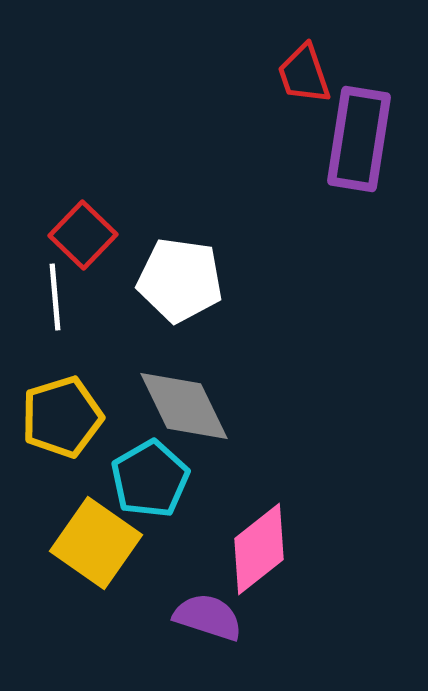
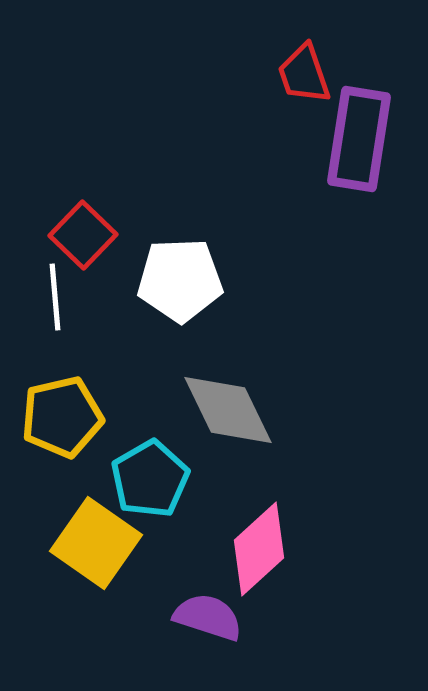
white pentagon: rotated 10 degrees counterclockwise
gray diamond: moved 44 px right, 4 px down
yellow pentagon: rotated 4 degrees clockwise
pink diamond: rotated 4 degrees counterclockwise
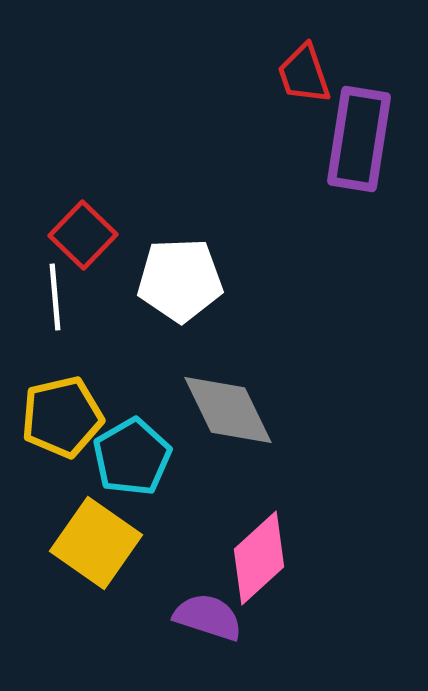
cyan pentagon: moved 18 px left, 22 px up
pink diamond: moved 9 px down
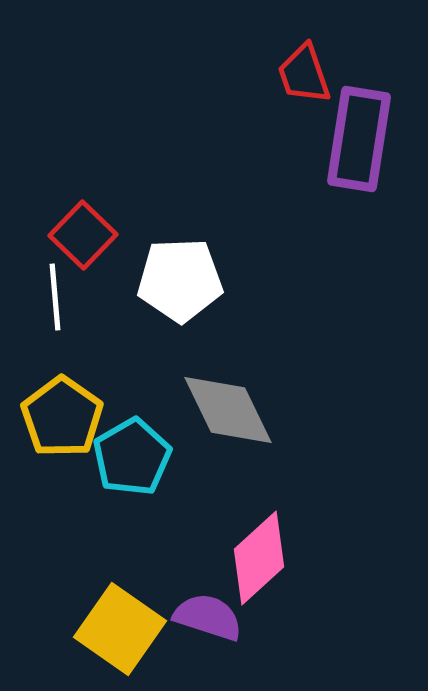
yellow pentagon: rotated 24 degrees counterclockwise
yellow square: moved 24 px right, 86 px down
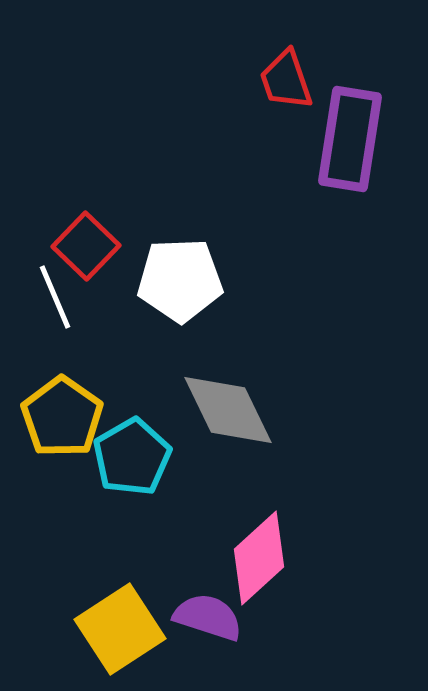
red trapezoid: moved 18 px left, 6 px down
purple rectangle: moved 9 px left
red square: moved 3 px right, 11 px down
white line: rotated 18 degrees counterclockwise
yellow square: rotated 22 degrees clockwise
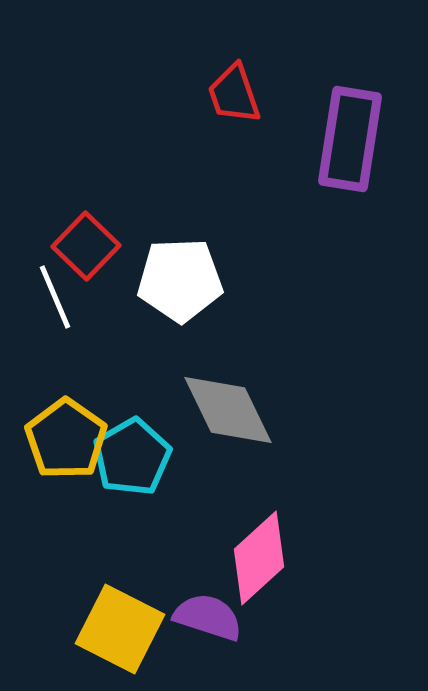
red trapezoid: moved 52 px left, 14 px down
yellow pentagon: moved 4 px right, 22 px down
yellow square: rotated 30 degrees counterclockwise
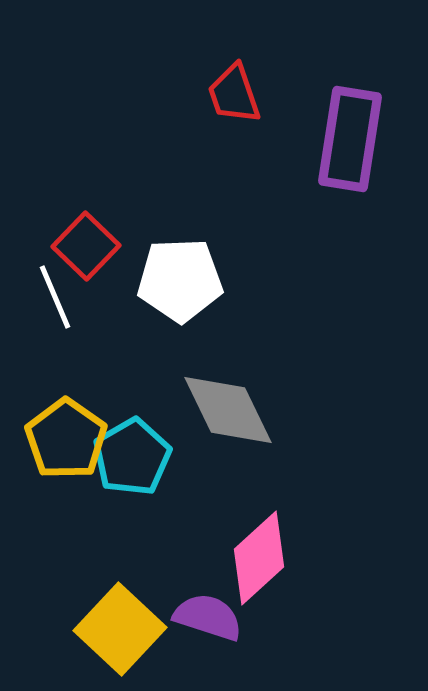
yellow square: rotated 16 degrees clockwise
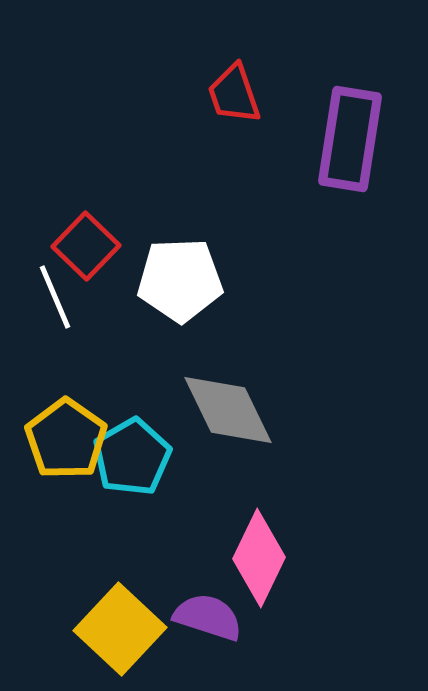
pink diamond: rotated 22 degrees counterclockwise
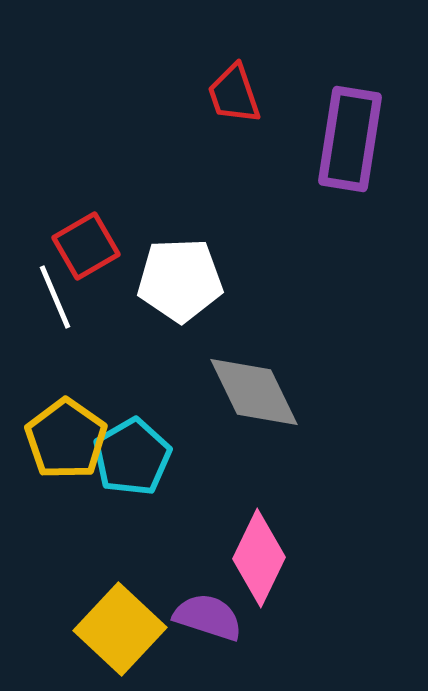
red square: rotated 16 degrees clockwise
gray diamond: moved 26 px right, 18 px up
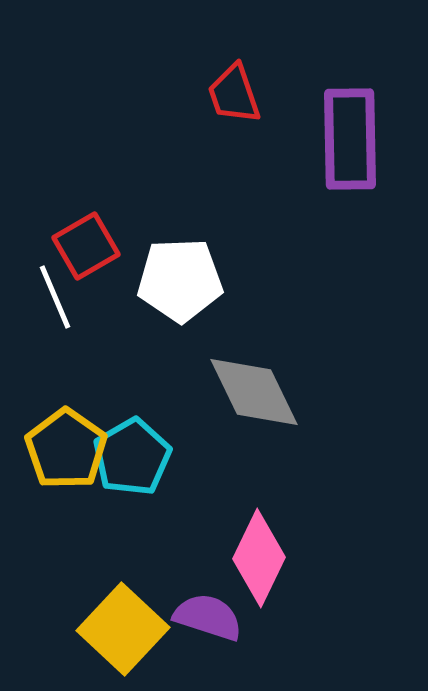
purple rectangle: rotated 10 degrees counterclockwise
yellow pentagon: moved 10 px down
yellow square: moved 3 px right
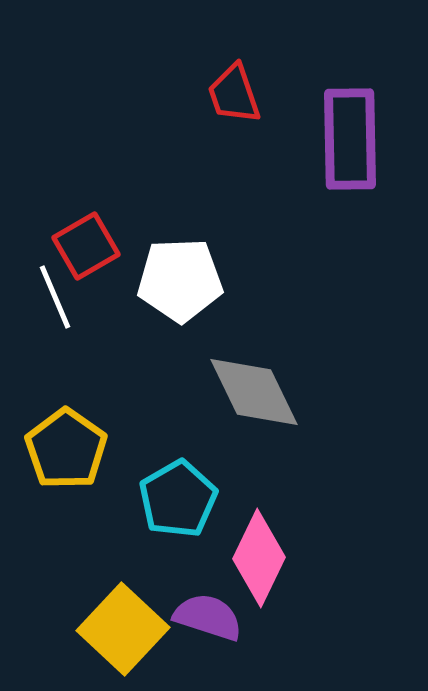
cyan pentagon: moved 46 px right, 42 px down
